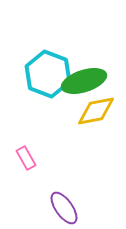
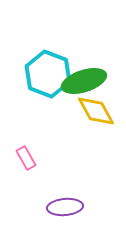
yellow diamond: rotated 72 degrees clockwise
purple ellipse: moved 1 px right, 1 px up; rotated 60 degrees counterclockwise
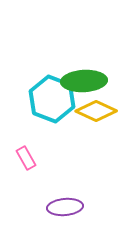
cyan hexagon: moved 4 px right, 25 px down
green ellipse: rotated 15 degrees clockwise
yellow diamond: rotated 36 degrees counterclockwise
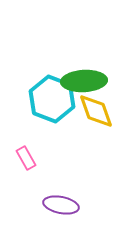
yellow diamond: rotated 45 degrees clockwise
purple ellipse: moved 4 px left, 2 px up; rotated 16 degrees clockwise
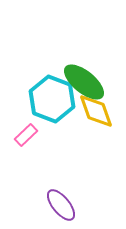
green ellipse: moved 1 px down; rotated 42 degrees clockwise
pink rectangle: moved 23 px up; rotated 75 degrees clockwise
purple ellipse: rotated 40 degrees clockwise
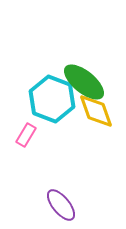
pink rectangle: rotated 15 degrees counterclockwise
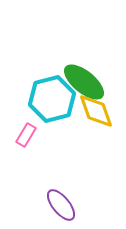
cyan hexagon: rotated 24 degrees clockwise
